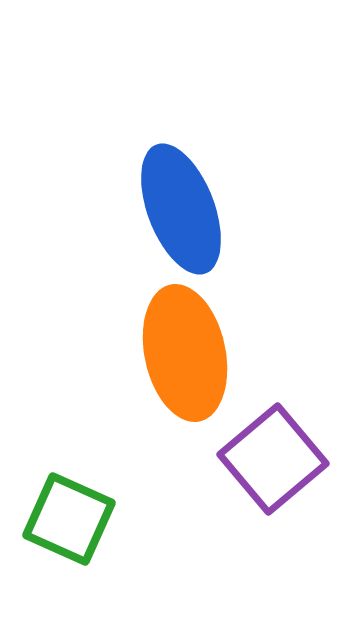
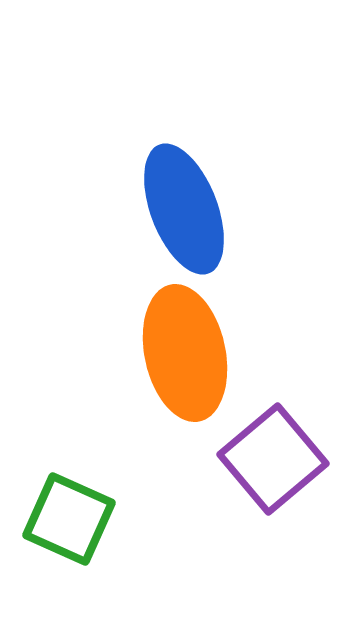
blue ellipse: moved 3 px right
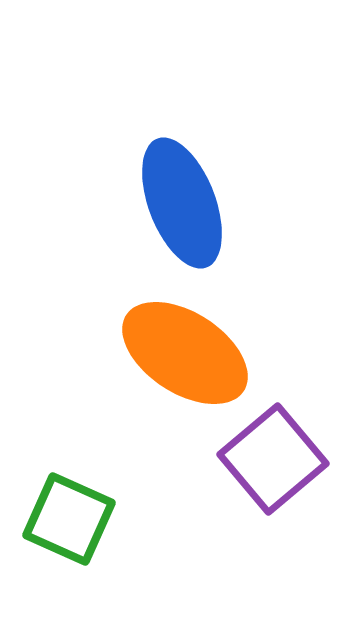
blue ellipse: moved 2 px left, 6 px up
orange ellipse: rotated 45 degrees counterclockwise
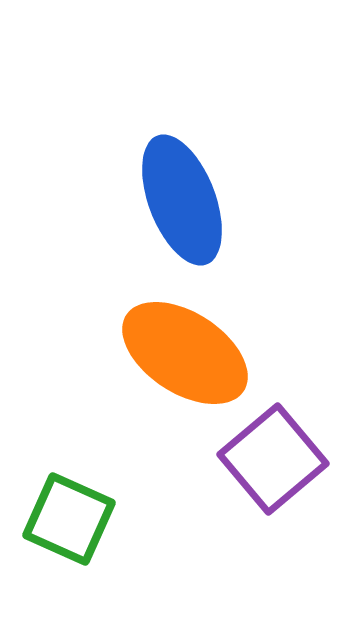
blue ellipse: moved 3 px up
